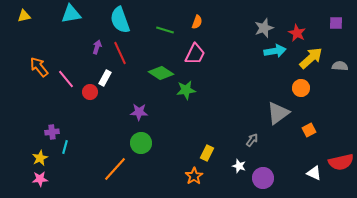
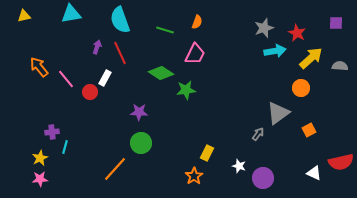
gray arrow: moved 6 px right, 6 px up
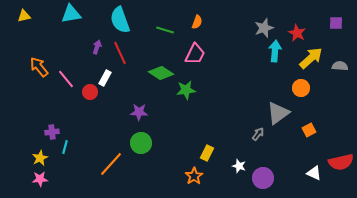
cyan arrow: rotated 75 degrees counterclockwise
orange line: moved 4 px left, 5 px up
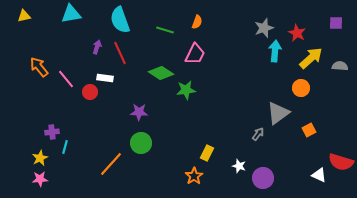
white rectangle: rotated 70 degrees clockwise
red semicircle: rotated 30 degrees clockwise
white triangle: moved 5 px right, 2 px down
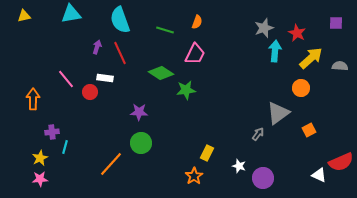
orange arrow: moved 6 px left, 32 px down; rotated 40 degrees clockwise
red semicircle: rotated 40 degrees counterclockwise
